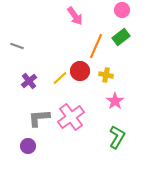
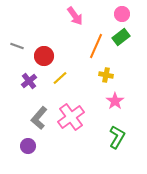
pink circle: moved 4 px down
red circle: moved 36 px left, 15 px up
gray L-shape: rotated 45 degrees counterclockwise
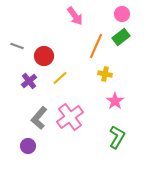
yellow cross: moved 1 px left, 1 px up
pink cross: moved 1 px left
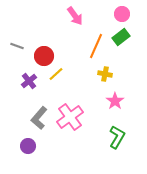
yellow line: moved 4 px left, 4 px up
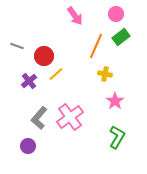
pink circle: moved 6 px left
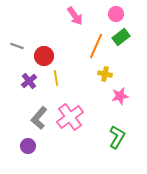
yellow line: moved 4 px down; rotated 56 degrees counterclockwise
pink star: moved 5 px right, 5 px up; rotated 24 degrees clockwise
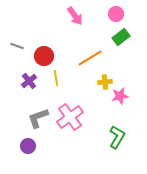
orange line: moved 6 px left, 12 px down; rotated 35 degrees clockwise
yellow cross: moved 8 px down; rotated 16 degrees counterclockwise
gray L-shape: moved 1 px left; rotated 30 degrees clockwise
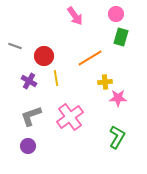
green rectangle: rotated 36 degrees counterclockwise
gray line: moved 2 px left
purple cross: rotated 21 degrees counterclockwise
pink star: moved 2 px left, 2 px down; rotated 12 degrees clockwise
gray L-shape: moved 7 px left, 2 px up
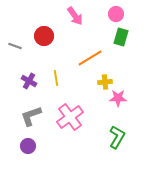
red circle: moved 20 px up
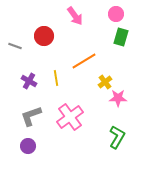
orange line: moved 6 px left, 3 px down
yellow cross: rotated 32 degrees counterclockwise
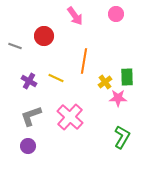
green rectangle: moved 6 px right, 40 px down; rotated 18 degrees counterclockwise
orange line: rotated 50 degrees counterclockwise
yellow line: rotated 56 degrees counterclockwise
pink cross: rotated 12 degrees counterclockwise
green L-shape: moved 5 px right
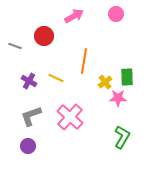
pink arrow: moved 1 px left; rotated 84 degrees counterclockwise
